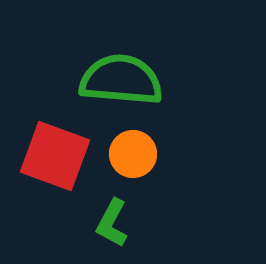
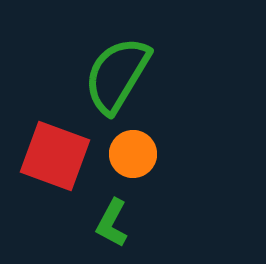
green semicircle: moved 4 px left, 5 px up; rotated 64 degrees counterclockwise
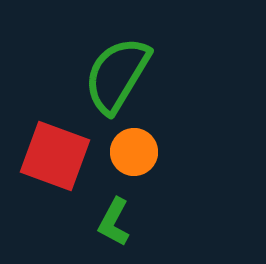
orange circle: moved 1 px right, 2 px up
green L-shape: moved 2 px right, 1 px up
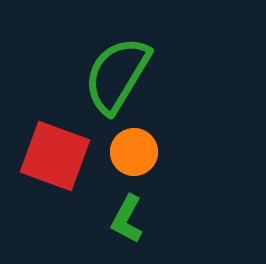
green L-shape: moved 13 px right, 3 px up
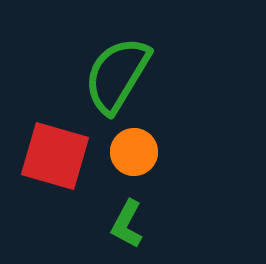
red square: rotated 4 degrees counterclockwise
green L-shape: moved 5 px down
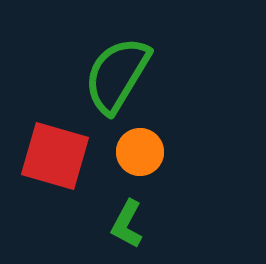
orange circle: moved 6 px right
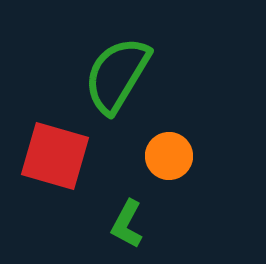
orange circle: moved 29 px right, 4 px down
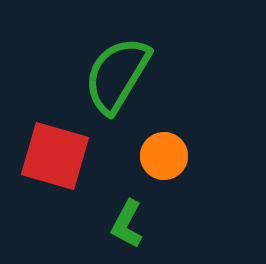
orange circle: moved 5 px left
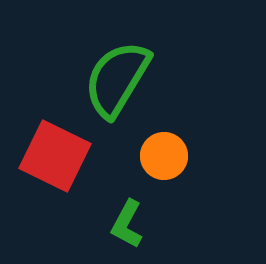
green semicircle: moved 4 px down
red square: rotated 10 degrees clockwise
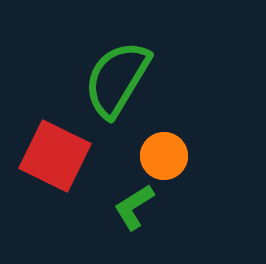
green L-shape: moved 7 px right, 17 px up; rotated 30 degrees clockwise
